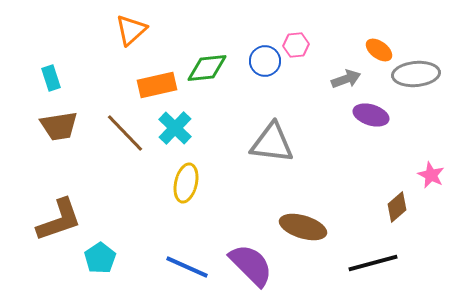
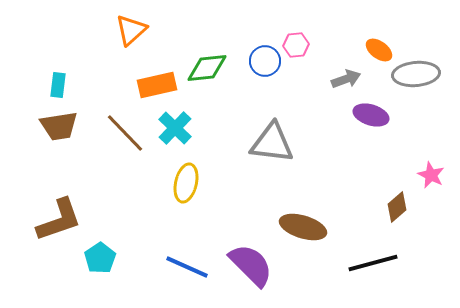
cyan rectangle: moved 7 px right, 7 px down; rotated 25 degrees clockwise
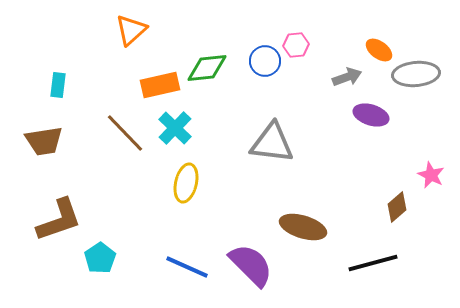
gray arrow: moved 1 px right, 2 px up
orange rectangle: moved 3 px right
brown trapezoid: moved 15 px left, 15 px down
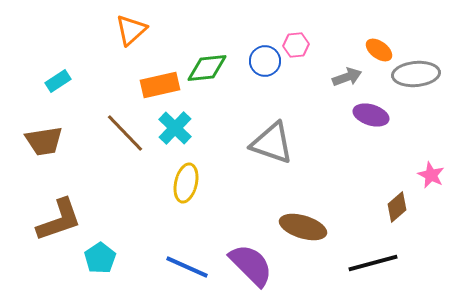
cyan rectangle: moved 4 px up; rotated 50 degrees clockwise
gray triangle: rotated 12 degrees clockwise
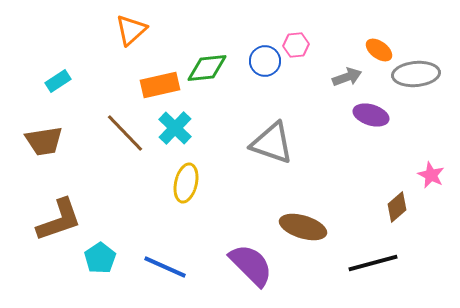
blue line: moved 22 px left
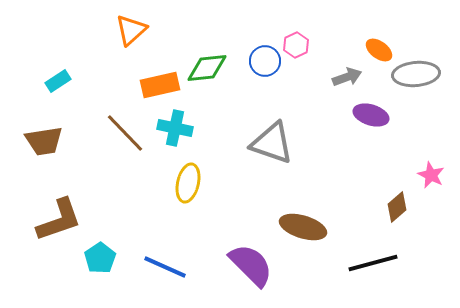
pink hexagon: rotated 20 degrees counterclockwise
cyan cross: rotated 32 degrees counterclockwise
yellow ellipse: moved 2 px right
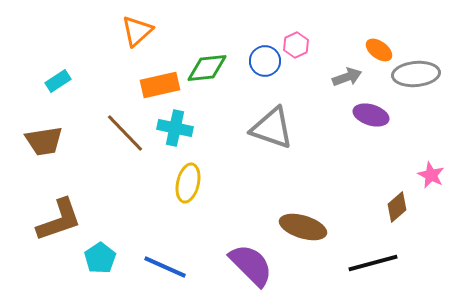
orange triangle: moved 6 px right, 1 px down
gray triangle: moved 15 px up
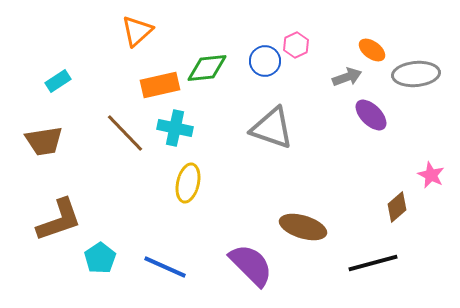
orange ellipse: moved 7 px left
purple ellipse: rotated 28 degrees clockwise
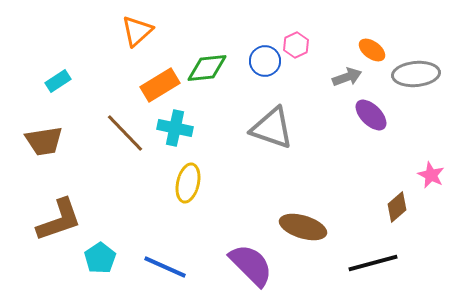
orange rectangle: rotated 18 degrees counterclockwise
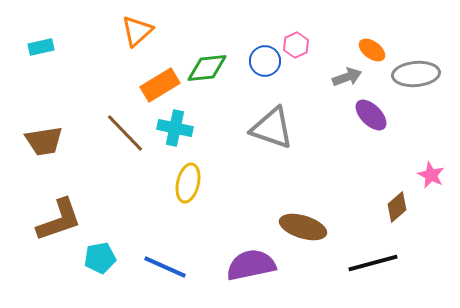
cyan rectangle: moved 17 px left, 34 px up; rotated 20 degrees clockwise
cyan pentagon: rotated 24 degrees clockwise
purple semicircle: rotated 57 degrees counterclockwise
